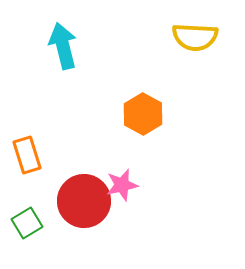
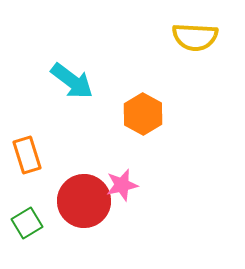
cyan arrow: moved 9 px right, 35 px down; rotated 141 degrees clockwise
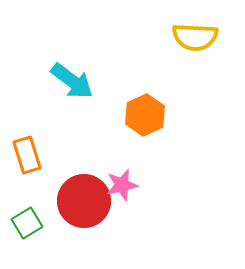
orange hexagon: moved 2 px right, 1 px down; rotated 6 degrees clockwise
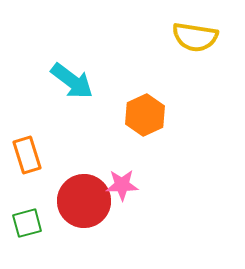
yellow semicircle: rotated 6 degrees clockwise
pink star: rotated 12 degrees clockwise
green square: rotated 16 degrees clockwise
